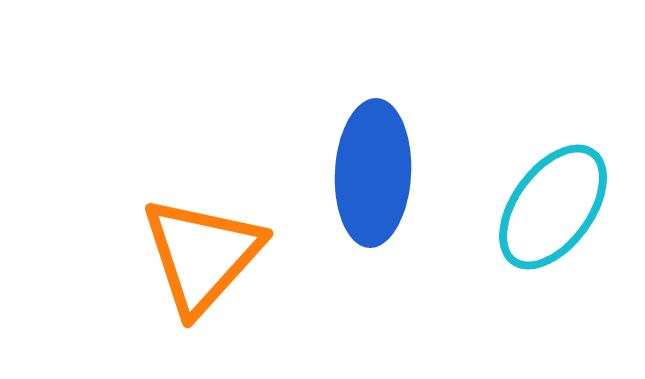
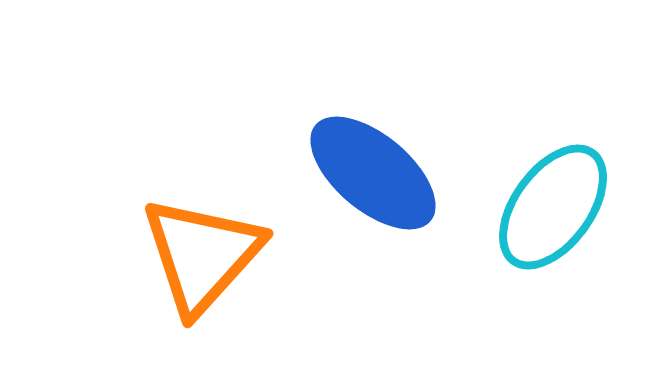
blue ellipse: rotated 53 degrees counterclockwise
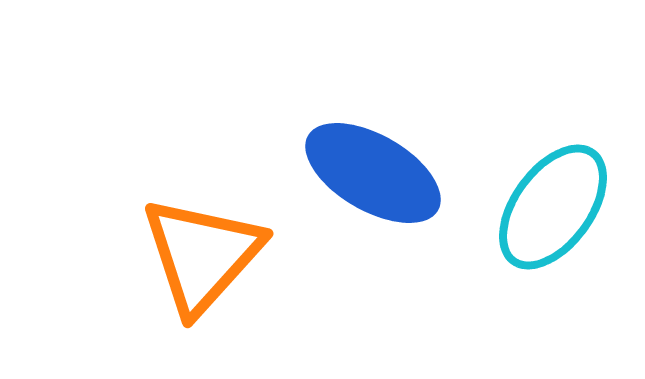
blue ellipse: rotated 10 degrees counterclockwise
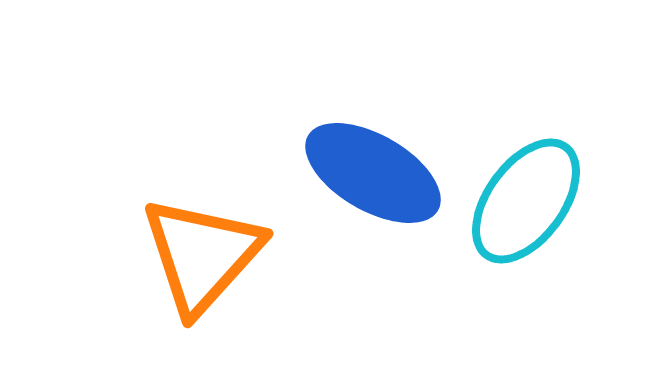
cyan ellipse: moved 27 px left, 6 px up
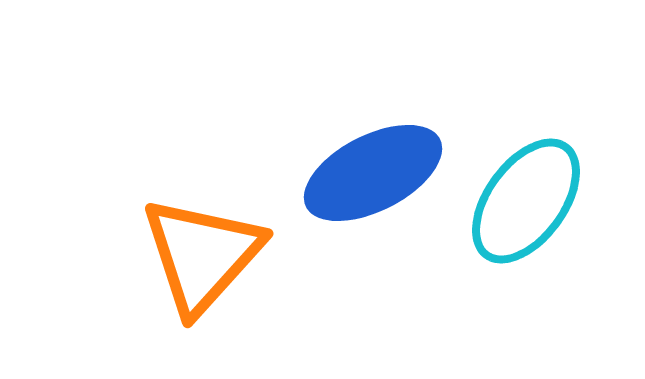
blue ellipse: rotated 57 degrees counterclockwise
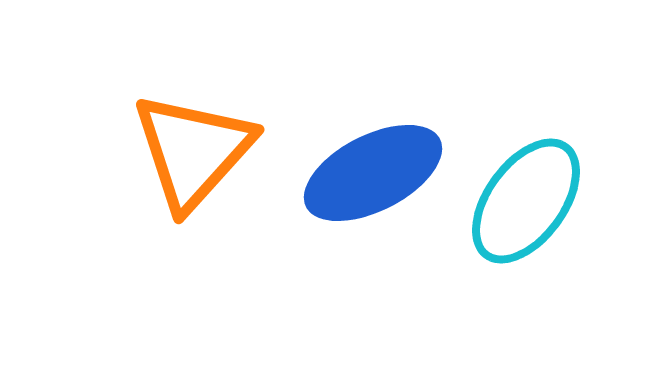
orange triangle: moved 9 px left, 104 px up
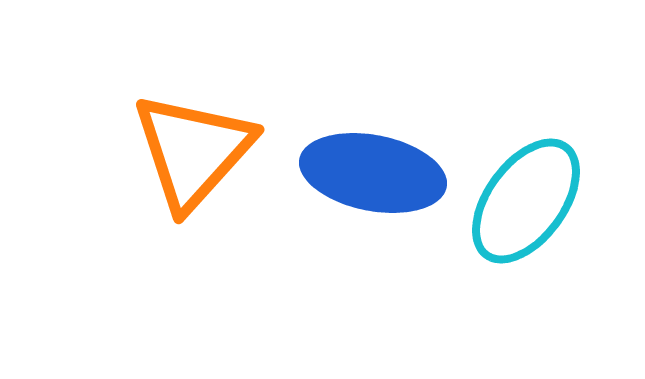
blue ellipse: rotated 38 degrees clockwise
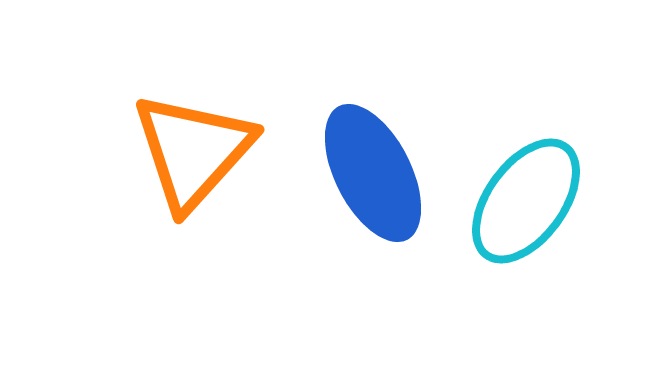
blue ellipse: rotated 52 degrees clockwise
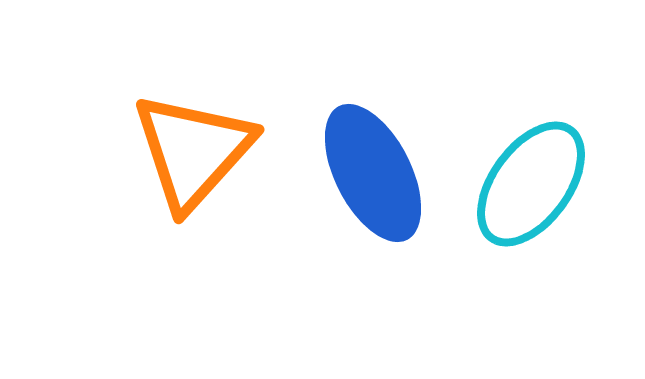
cyan ellipse: moved 5 px right, 17 px up
